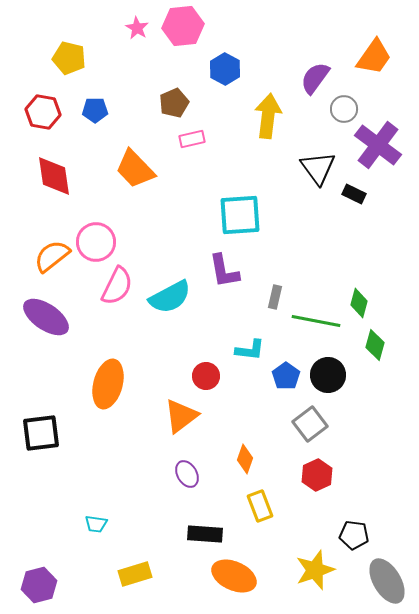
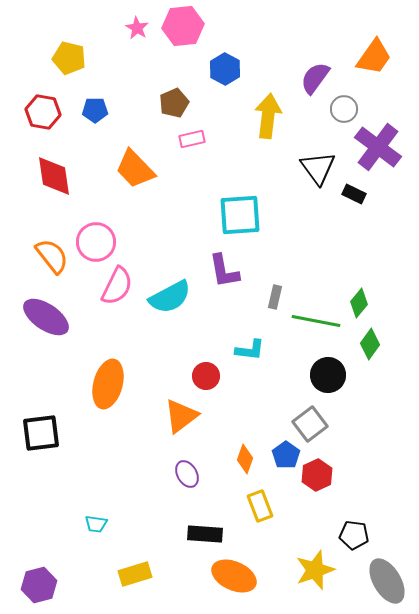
purple cross at (378, 145): moved 2 px down
orange semicircle at (52, 256): rotated 90 degrees clockwise
green diamond at (359, 303): rotated 24 degrees clockwise
green diamond at (375, 345): moved 5 px left, 1 px up; rotated 20 degrees clockwise
blue pentagon at (286, 376): moved 79 px down
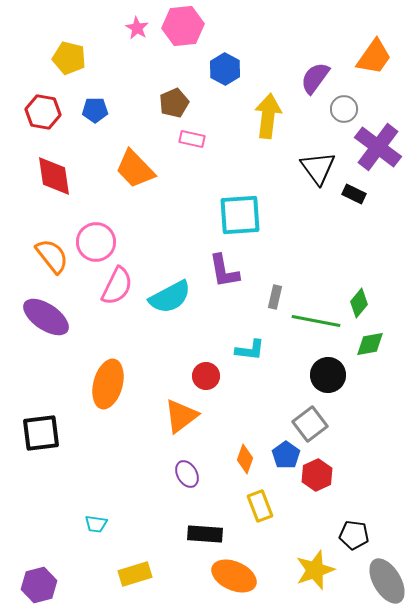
pink rectangle at (192, 139): rotated 25 degrees clockwise
green diamond at (370, 344): rotated 44 degrees clockwise
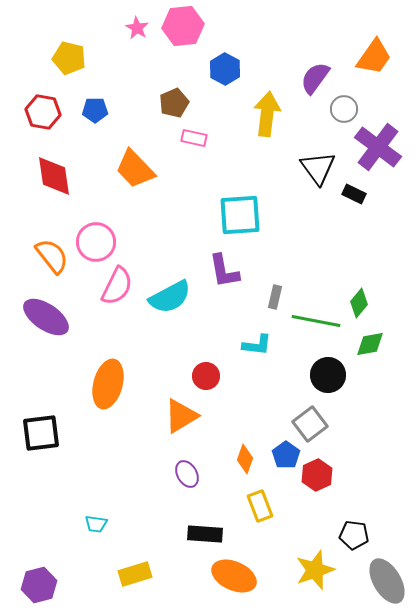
yellow arrow at (268, 116): moved 1 px left, 2 px up
pink rectangle at (192, 139): moved 2 px right, 1 px up
cyan L-shape at (250, 350): moved 7 px right, 5 px up
orange triangle at (181, 416): rotated 6 degrees clockwise
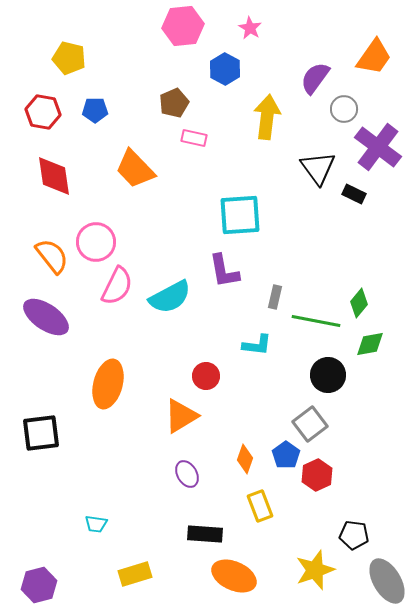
pink star at (137, 28): moved 113 px right
yellow arrow at (267, 114): moved 3 px down
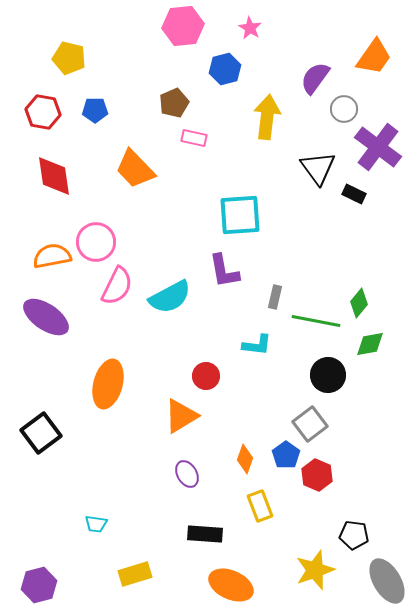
blue hexagon at (225, 69): rotated 16 degrees clockwise
orange semicircle at (52, 256): rotated 63 degrees counterclockwise
black square at (41, 433): rotated 30 degrees counterclockwise
red hexagon at (317, 475): rotated 12 degrees counterclockwise
orange ellipse at (234, 576): moved 3 px left, 9 px down
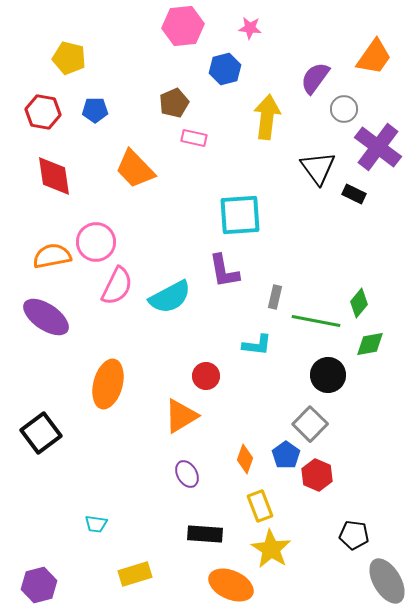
pink star at (250, 28): rotated 25 degrees counterclockwise
gray square at (310, 424): rotated 8 degrees counterclockwise
yellow star at (315, 570): moved 44 px left, 21 px up; rotated 21 degrees counterclockwise
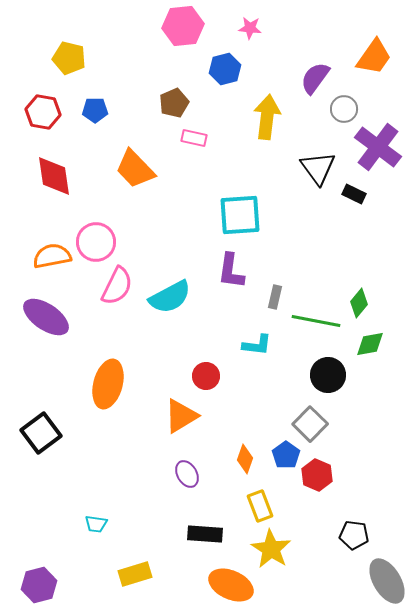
purple L-shape at (224, 271): moved 7 px right; rotated 18 degrees clockwise
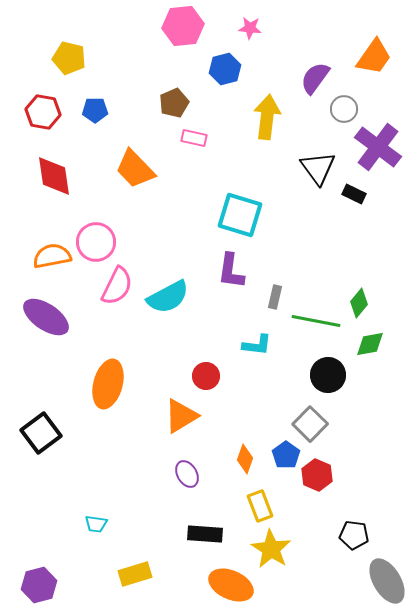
cyan square at (240, 215): rotated 21 degrees clockwise
cyan semicircle at (170, 297): moved 2 px left
